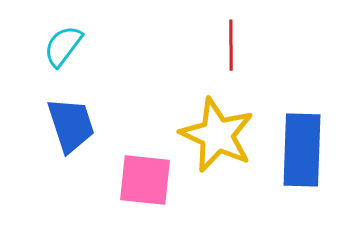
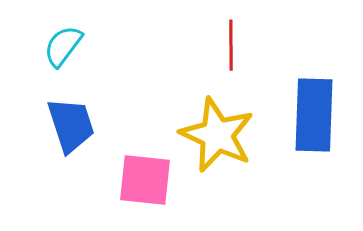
blue rectangle: moved 12 px right, 35 px up
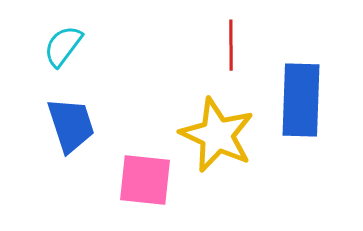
blue rectangle: moved 13 px left, 15 px up
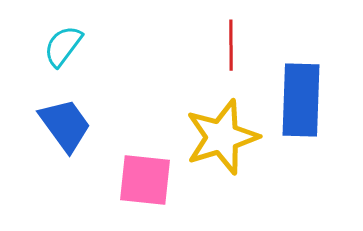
blue trapezoid: moved 6 px left; rotated 18 degrees counterclockwise
yellow star: moved 5 px right, 2 px down; rotated 30 degrees clockwise
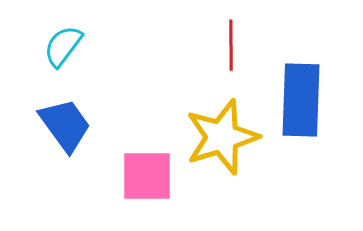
pink square: moved 2 px right, 4 px up; rotated 6 degrees counterclockwise
